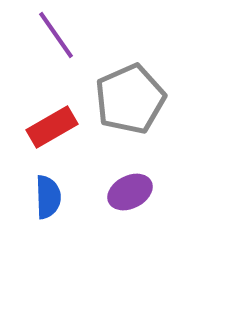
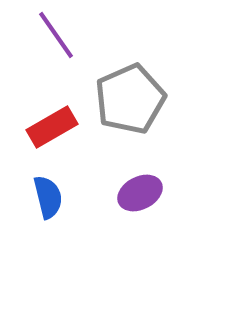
purple ellipse: moved 10 px right, 1 px down
blue semicircle: rotated 12 degrees counterclockwise
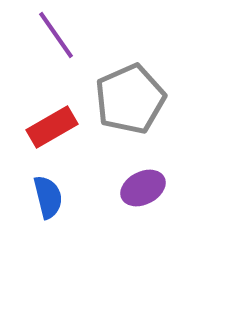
purple ellipse: moved 3 px right, 5 px up
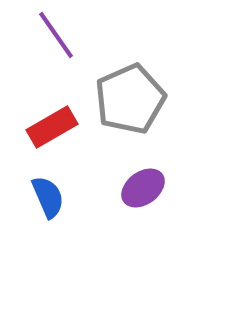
purple ellipse: rotated 9 degrees counterclockwise
blue semicircle: rotated 9 degrees counterclockwise
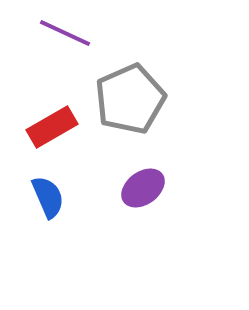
purple line: moved 9 px right, 2 px up; rotated 30 degrees counterclockwise
